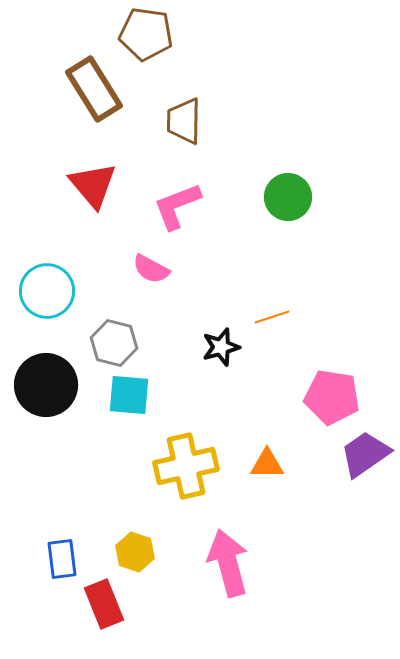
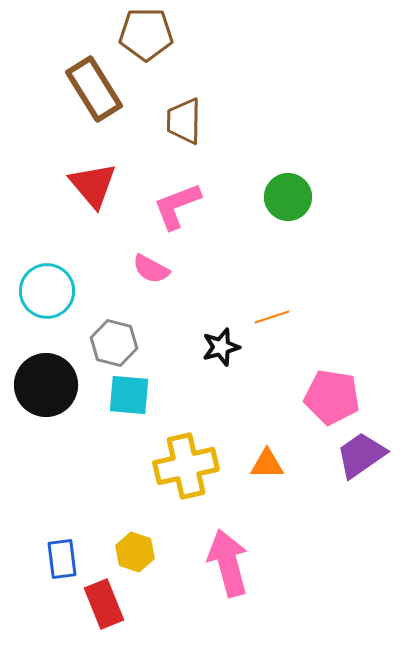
brown pentagon: rotated 8 degrees counterclockwise
purple trapezoid: moved 4 px left, 1 px down
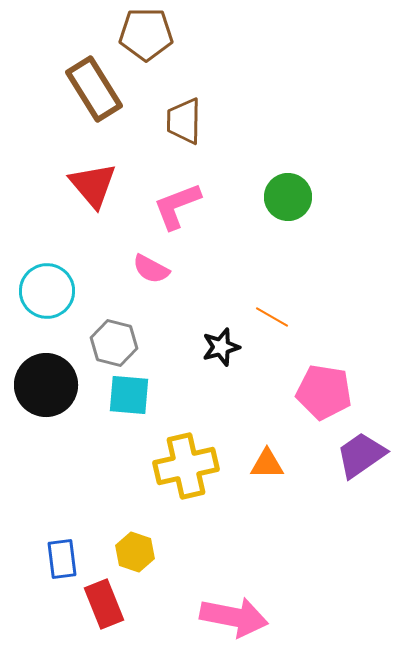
orange line: rotated 48 degrees clockwise
pink pentagon: moved 8 px left, 5 px up
pink arrow: moved 6 px right, 54 px down; rotated 116 degrees clockwise
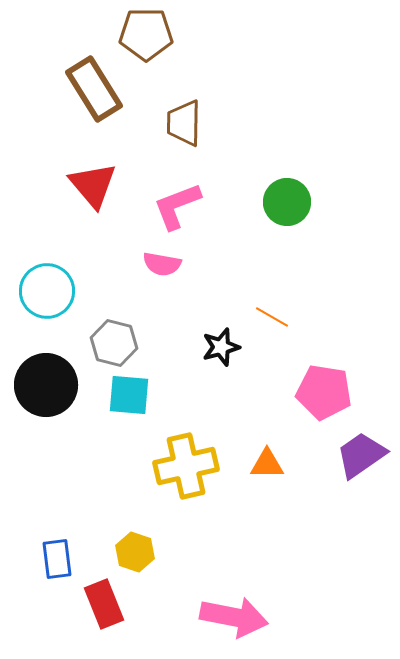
brown trapezoid: moved 2 px down
green circle: moved 1 px left, 5 px down
pink semicircle: moved 11 px right, 5 px up; rotated 18 degrees counterclockwise
blue rectangle: moved 5 px left
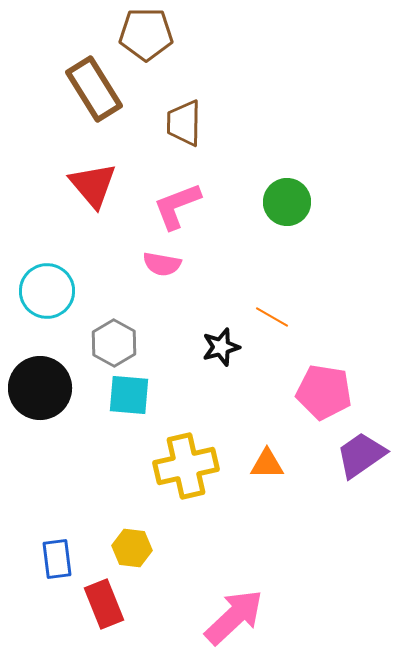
gray hexagon: rotated 15 degrees clockwise
black circle: moved 6 px left, 3 px down
yellow hexagon: moved 3 px left, 4 px up; rotated 12 degrees counterclockwise
pink arrow: rotated 54 degrees counterclockwise
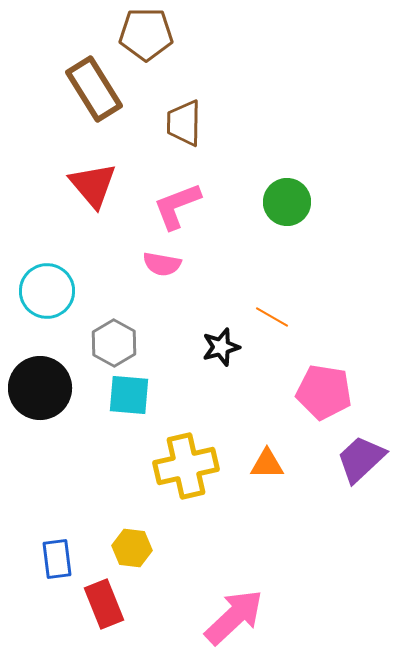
purple trapezoid: moved 4 px down; rotated 8 degrees counterclockwise
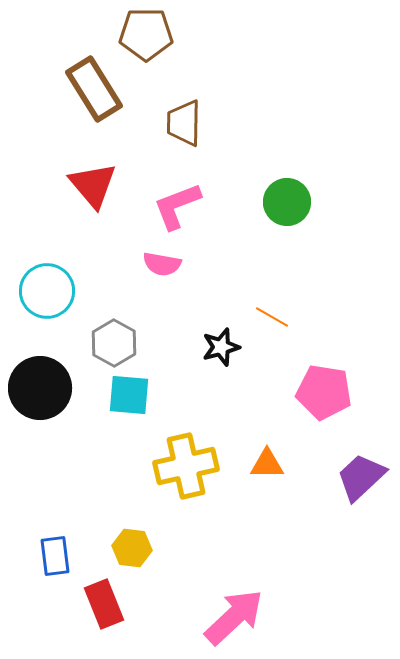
purple trapezoid: moved 18 px down
blue rectangle: moved 2 px left, 3 px up
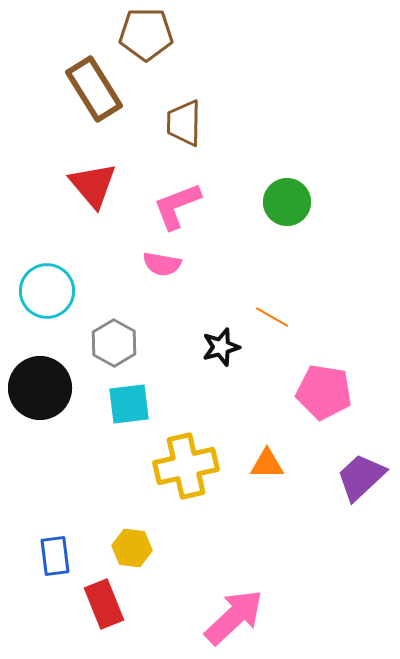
cyan square: moved 9 px down; rotated 12 degrees counterclockwise
